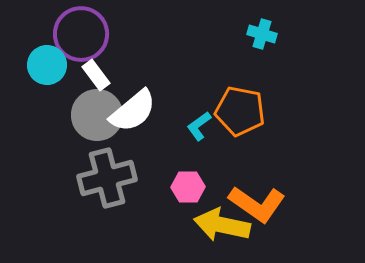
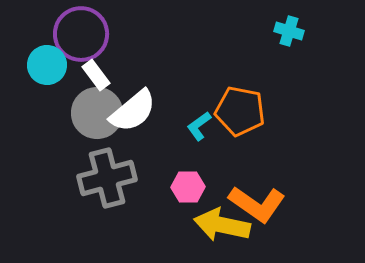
cyan cross: moved 27 px right, 3 px up
gray circle: moved 2 px up
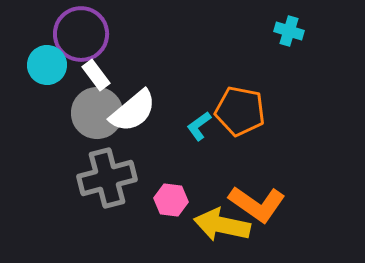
pink hexagon: moved 17 px left, 13 px down; rotated 8 degrees clockwise
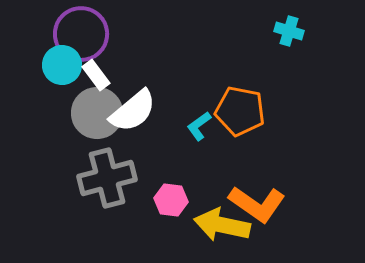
cyan circle: moved 15 px right
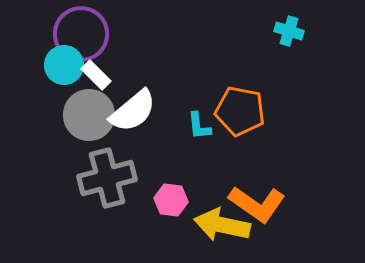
cyan circle: moved 2 px right
white rectangle: rotated 8 degrees counterclockwise
gray circle: moved 8 px left, 2 px down
cyan L-shape: rotated 60 degrees counterclockwise
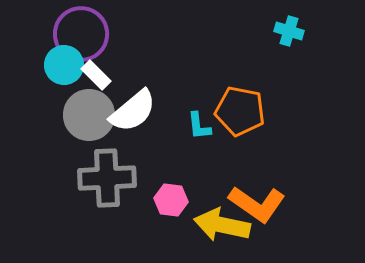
gray cross: rotated 12 degrees clockwise
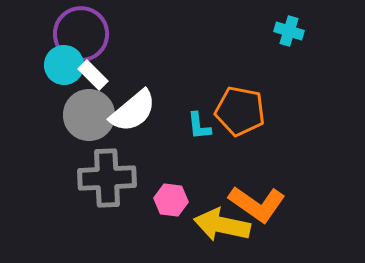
white rectangle: moved 3 px left
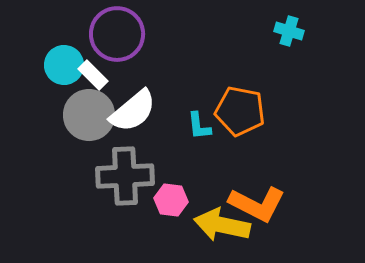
purple circle: moved 36 px right
gray cross: moved 18 px right, 2 px up
orange L-shape: rotated 8 degrees counterclockwise
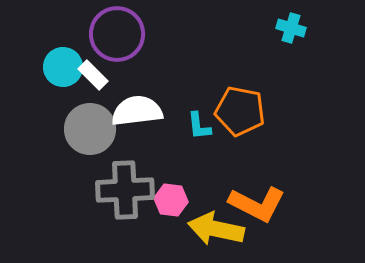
cyan cross: moved 2 px right, 3 px up
cyan circle: moved 1 px left, 2 px down
white semicircle: moved 4 px right; rotated 147 degrees counterclockwise
gray circle: moved 1 px right, 14 px down
gray cross: moved 14 px down
yellow arrow: moved 6 px left, 4 px down
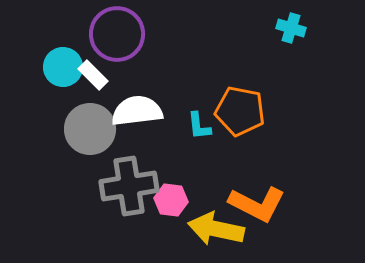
gray cross: moved 4 px right, 4 px up; rotated 6 degrees counterclockwise
